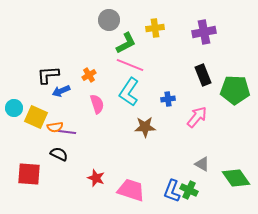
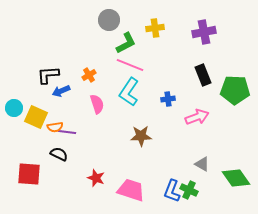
pink arrow: rotated 30 degrees clockwise
brown star: moved 4 px left, 9 px down
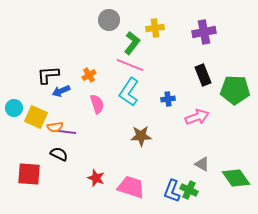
green L-shape: moved 6 px right; rotated 25 degrees counterclockwise
pink trapezoid: moved 3 px up
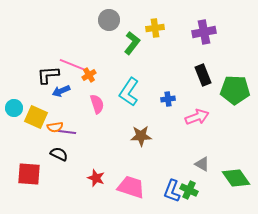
pink line: moved 57 px left
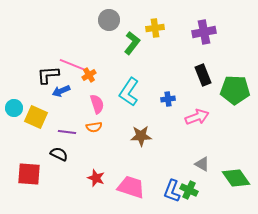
orange semicircle: moved 39 px right
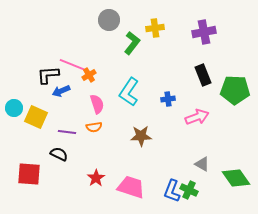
red star: rotated 18 degrees clockwise
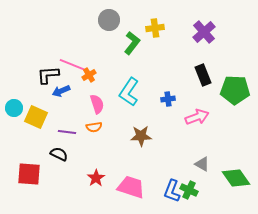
purple cross: rotated 30 degrees counterclockwise
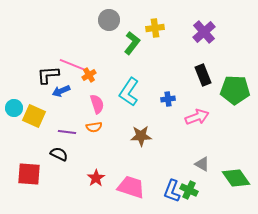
yellow square: moved 2 px left, 1 px up
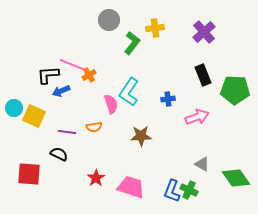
pink semicircle: moved 14 px right
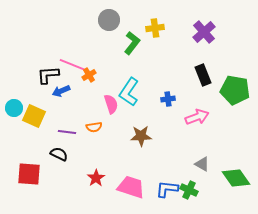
green pentagon: rotated 8 degrees clockwise
blue L-shape: moved 5 px left, 2 px up; rotated 75 degrees clockwise
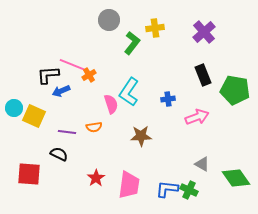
pink trapezoid: moved 2 px left, 2 px up; rotated 80 degrees clockwise
